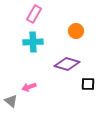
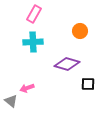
orange circle: moved 4 px right
pink arrow: moved 2 px left, 1 px down
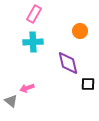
purple diamond: moved 1 px right, 1 px up; rotated 60 degrees clockwise
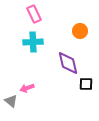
pink rectangle: rotated 54 degrees counterclockwise
black square: moved 2 px left
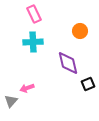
black square: moved 2 px right; rotated 24 degrees counterclockwise
gray triangle: rotated 32 degrees clockwise
